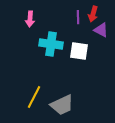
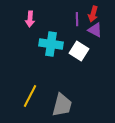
purple line: moved 1 px left, 2 px down
purple triangle: moved 6 px left
white square: rotated 24 degrees clockwise
yellow line: moved 4 px left, 1 px up
gray trapezoid: rotated 50 degrees counterclockwise
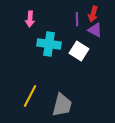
cyan cross: moved 2 px left
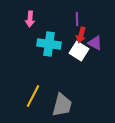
red arrow: moved 12 px left, 21 px down
purple triangle: moved 13 px down
yellow line: moved 3 px right
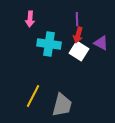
red arrow: moved 3 px left
purple triangle: moved 6 px right
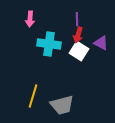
yellow line: rotated 10 degrees counterclockwise
gray trapezoid: rotated 60 degrees clockwise
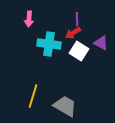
pink arrow: moved 1 px left
red arrow: moved 5 px left, 2 px up; rotated 42 degrees clockwise
gray trapezoid: moved 3 px right, 1 px down; rotated 135 degrees counterclockwise
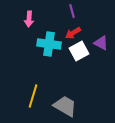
purple line: moved 5 px left, 8 px up; rotated 16 degrees counterclockwise
white square: rotated 30 degrees clockwise
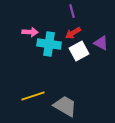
pink arrow: moved 1 px right, 13 px down; rotated 91 degrees counterclockwise
yellow line: rotated 55 degrees clockwise
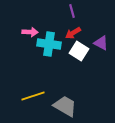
white square: rotated 30 degrees counterclockwise
